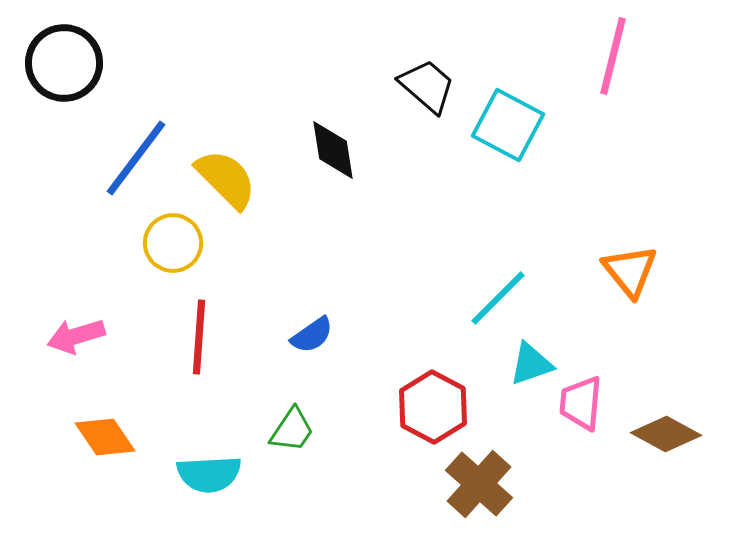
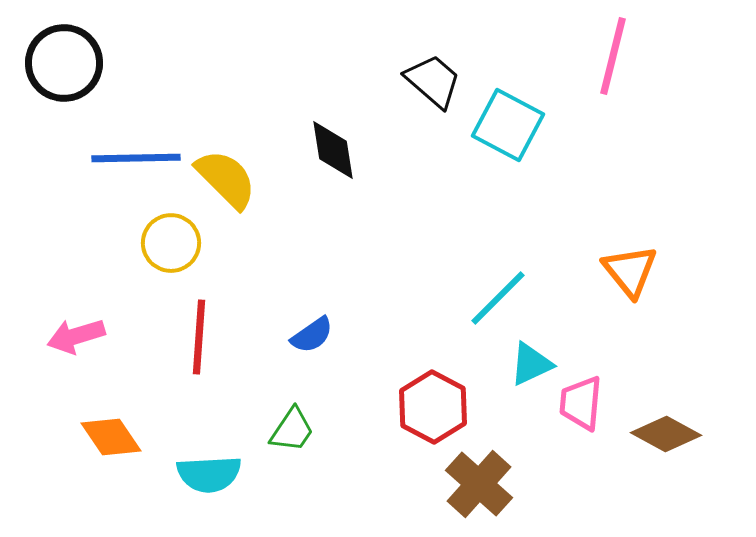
black trapezoid: moved 6 px right, 5 px up
blue line: rotated 52 degrees clockwise
yellow circle: moved 2 px left
cyan triangle: rotated 6 degrees counterclockwise
orange diamond: moved 6 px right
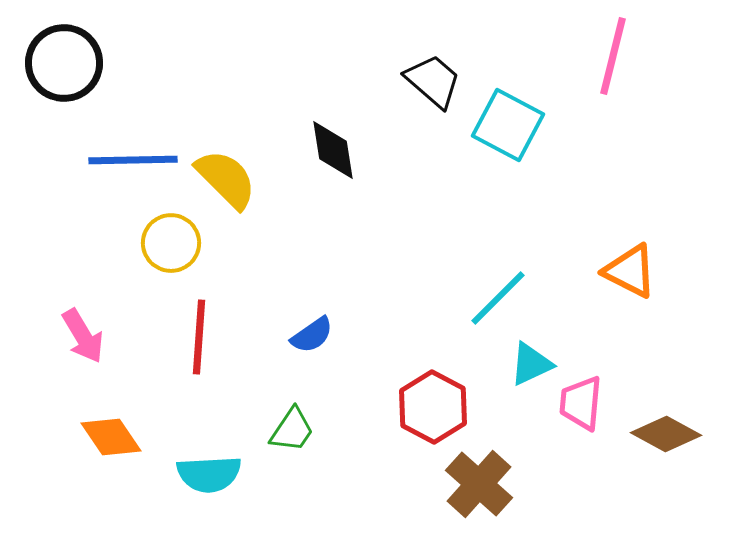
blue line: moved 3 px left, 2 px down
orange triangle: rotated 24 degrees counterclockwise
pink arrow: moved 7 px right; rotated 104 degrees counterclockwise
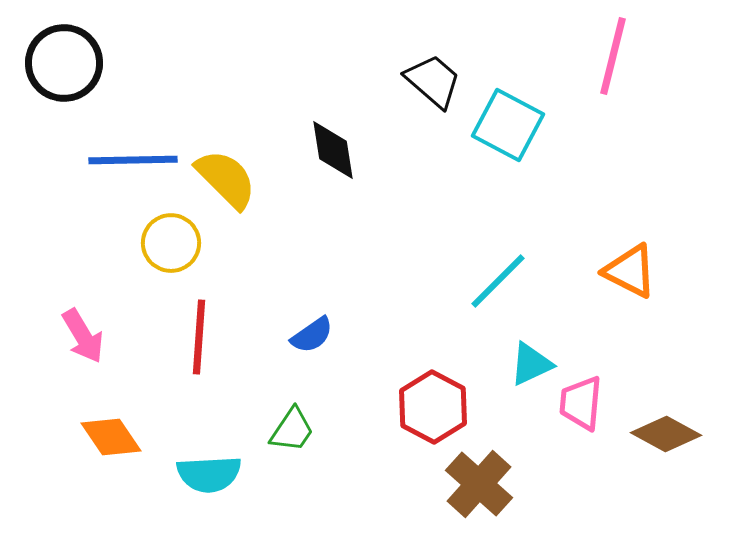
cyan line: moved 17 px up
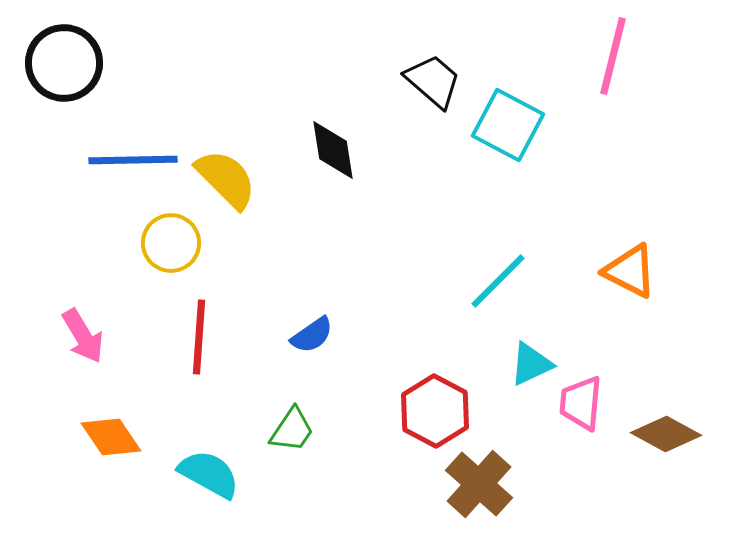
red hexagon: moved 2 px right, 4 px down
cyan semicircle: rotated 148 degrees counterclockwise
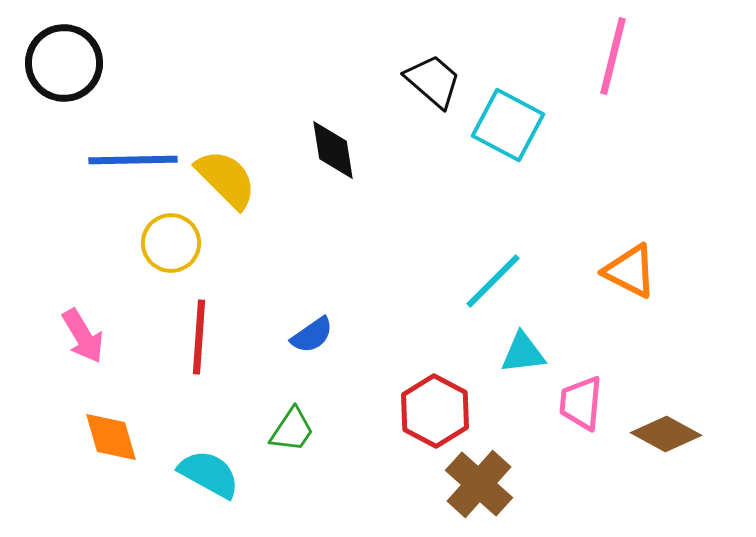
cyan line: moved 5 px left
cyan triangle: moved 8 px left, 11 px up; rotated 18 degrees clockwise
orange diamond: rotated 18 degrees clockwise
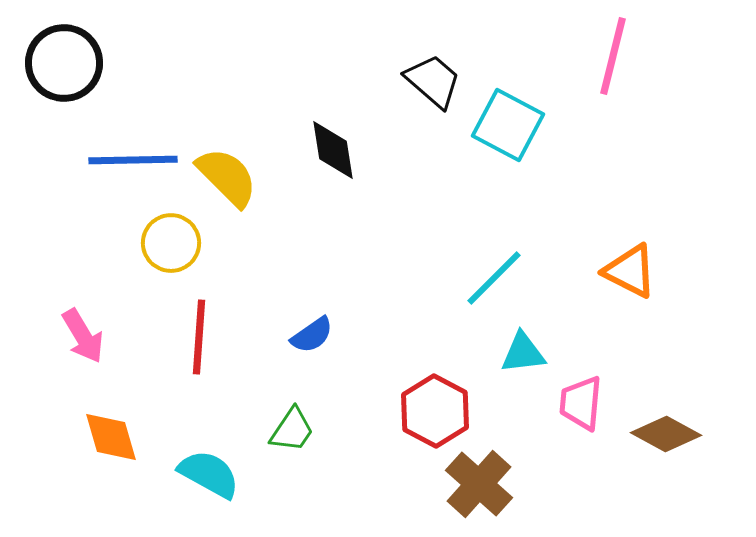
yellow semicircle: moved 1 px right, 2 px up
cyan line: moved 1 px right, 3 px up
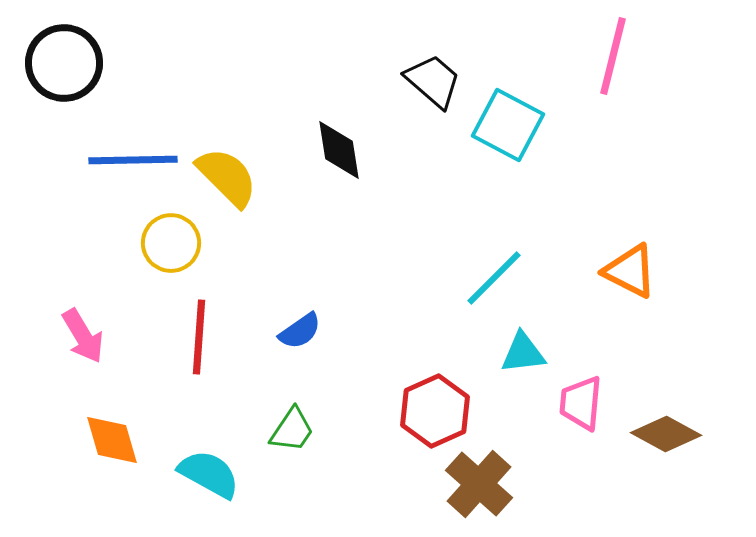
black diamond: moved 6 px right
blue semicircle: moved 12 px left, 4 px up
red hexagon: rotated 8 degrees clockwise
orange diamond: moved 1 px right, 3 px down
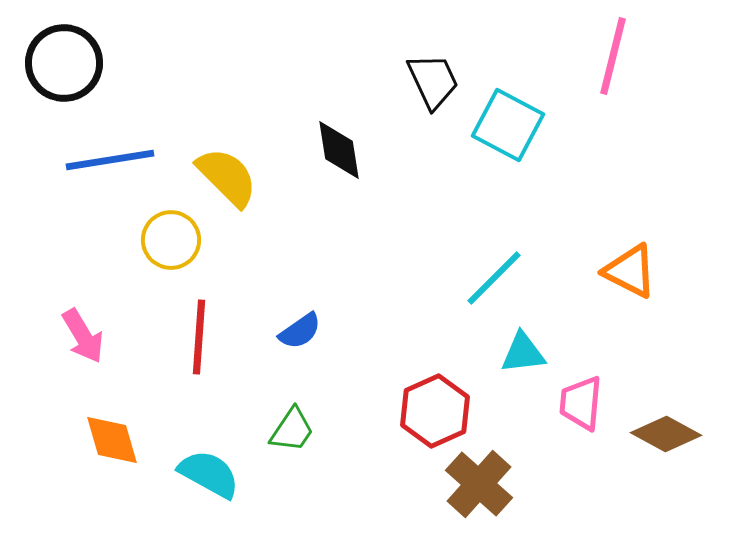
black trapezoid: rotated 24 degrees clockwise
blue line: moved 23 px left; rotated 8 degrees counterclockwise
yellow circle: moved 3 px up
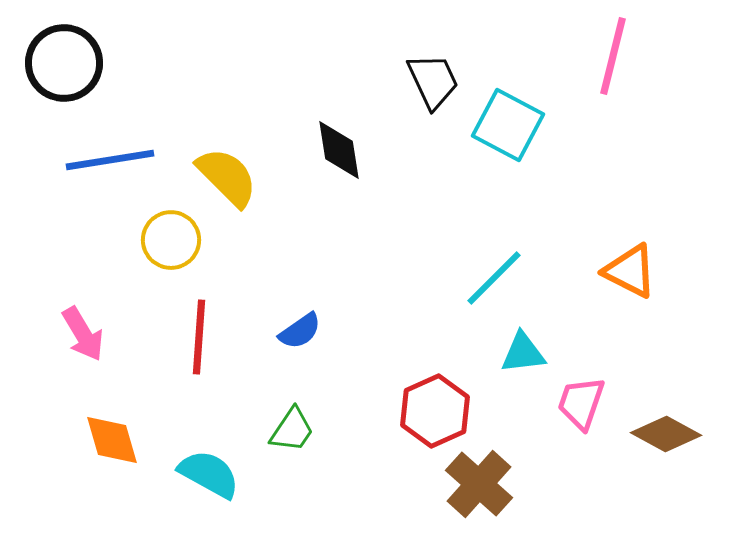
pink arrow: moved 2 px up
pink trapezoid: rotated 14 degrees clockwise
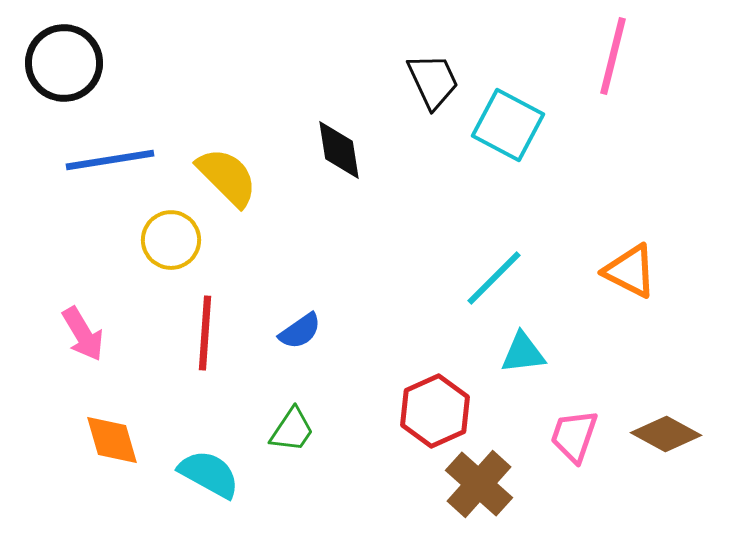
red line: moved 6 px right, 4 px up
pink trapezoid: moved 7 px left, 33 px down
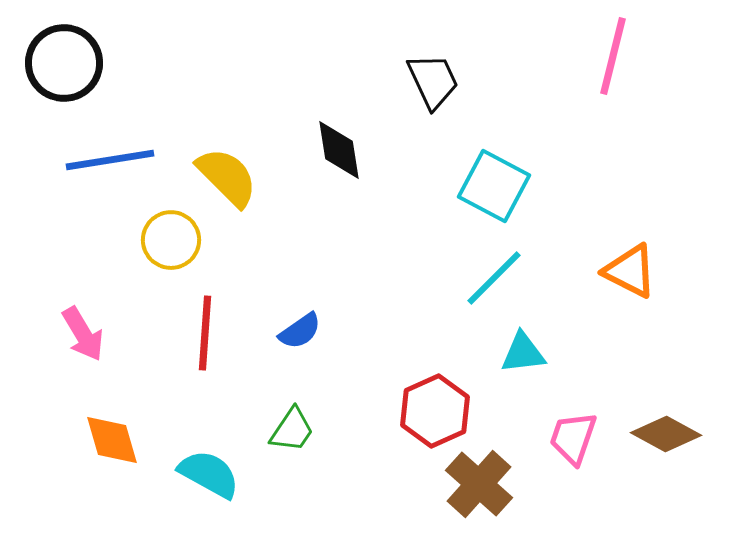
cyan square: moved 14 px left, 61 px down
pink trapezoid: moved 1 px left, 2 px down
